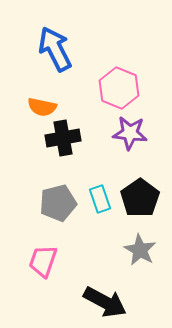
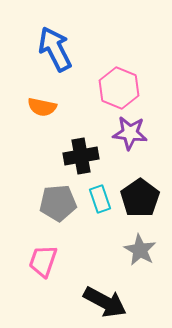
black cross: moved 18 px right, 18 px down
gray pentagon: rotated 9 degrees clockwise
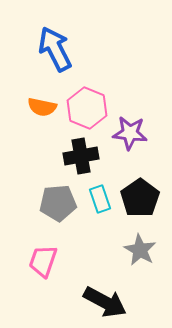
pink hexagon: moved 32 px left, 20 px down
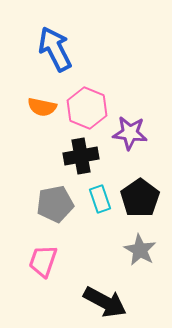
gray pentagon: moved 3 px left, 1 px down; rotated 6 degrees counterclockwise
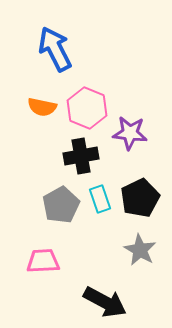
black pentagon: rotated 9 degrees clockwise
gray pentagon: moved 6 px right, 1 px down; rotated 18 degrees counterclockwise
pink trapezoid: rotated 68 degrees clockwise
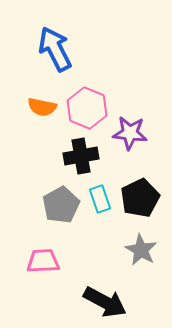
gray star: moved 1 px right
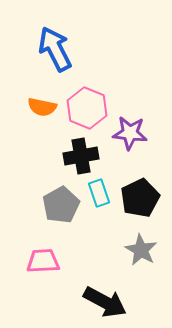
cyan rectangle: moved 1 px left, 6 px up
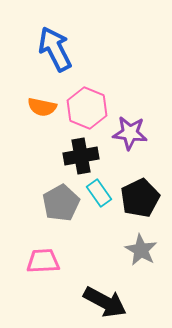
cyan rectangle: rotated 16 degrees counterclockwise
gray pentagon: moved 2 px up
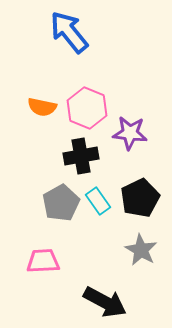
blue arrow: moved 14 px right, 17 px up; rotated 12 degrees counterclockwise
cyan rectangle: moved 1 px left, 8 px down
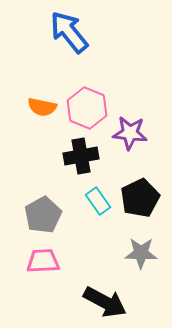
gray pentagon: moved 18 px left, 12 px down
gray star: moved 3 px down; rotated 28 degrees counterclockwise
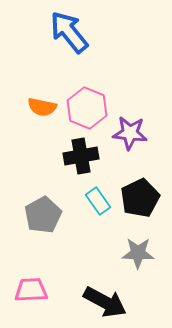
gray star: moved 3 px left
pink trapezoid: moved 12 px left, 29 px down
